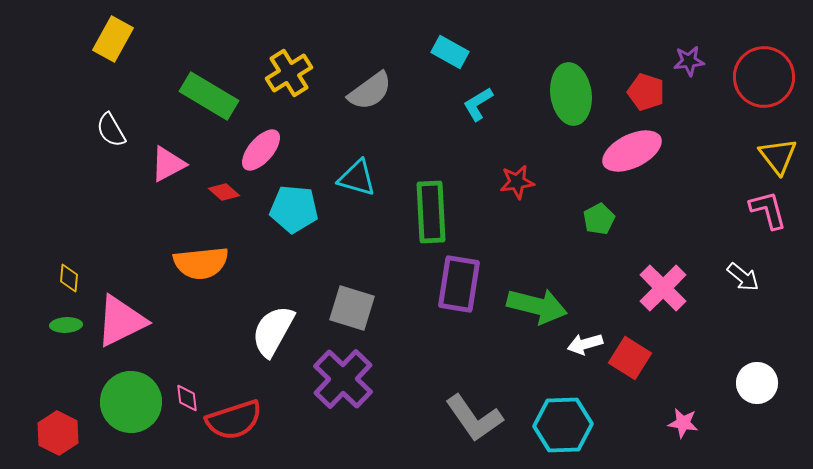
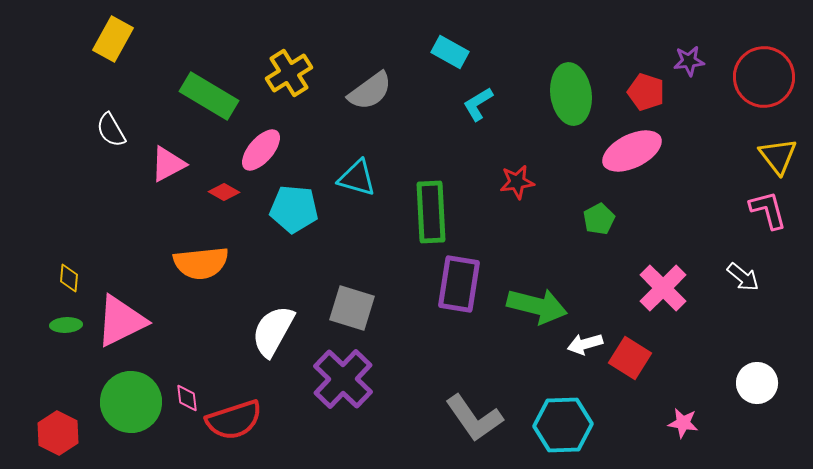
red diamond at (224, 192): rotated 12 degrees counterclockwise
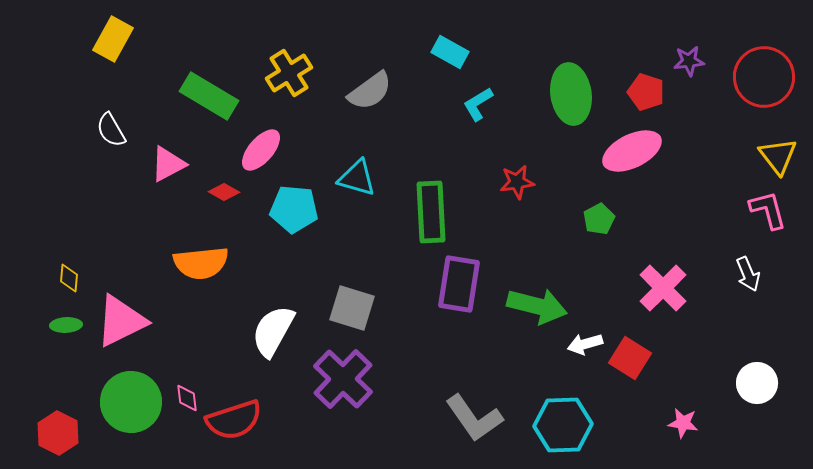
white arrow at (743, 277): moved 5 px right, 3 px up; rotated 28 degrees clockwise
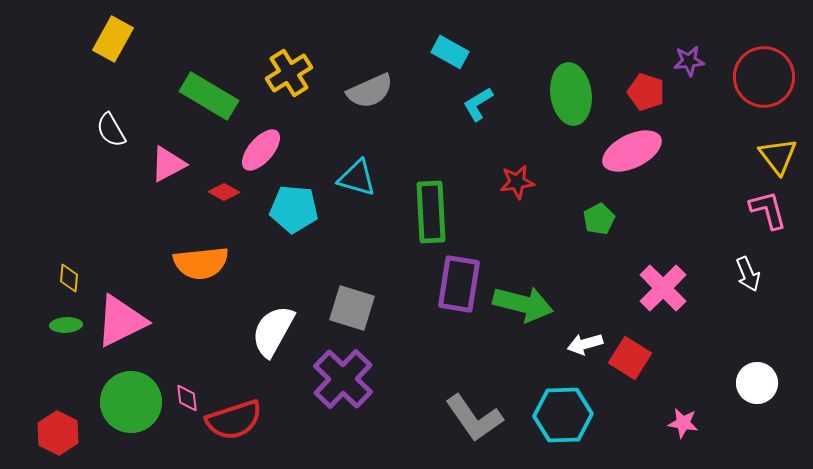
gray semicircle at (370, 91): rotated 12 degrees clockwise
green arrow at (537, 306): moved 14 px left, 2 px up
cyan hexagon at (563, 425): moved 10 px up
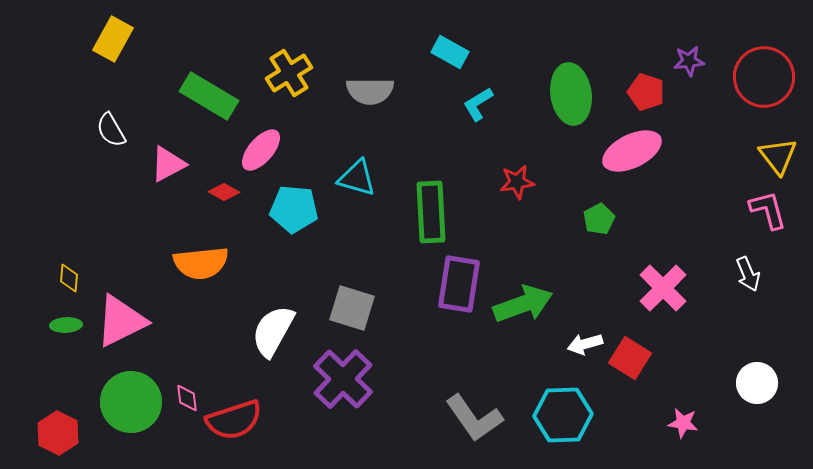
gray semicircle at (370, 91): rotated 24 degrees clockwise
green arrow at (523, 304): rotated 34 degrees counterclockwise
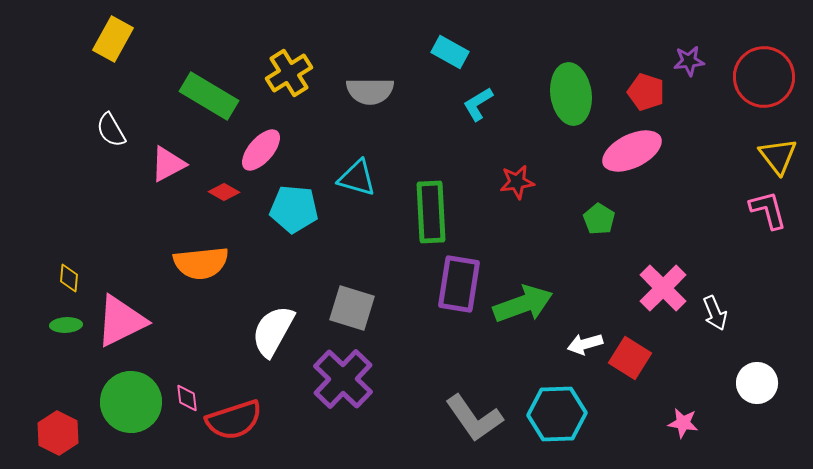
green pentagon at (599, 219): rotated 12 degrees counterclockwise
white arrow at (748, 274): moved 33 px left, 39 px down
cyan hexagon at (563, 415): moved 6 px left, 1 px up
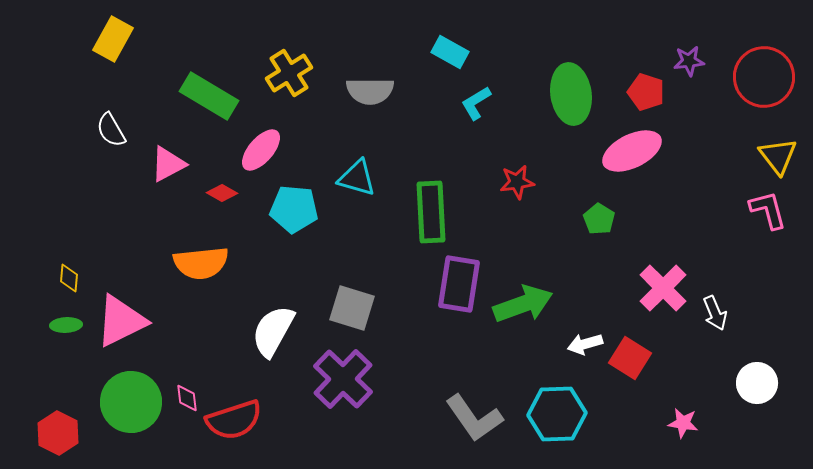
cyan L-shape at (478, 104): moved 2 px left, 1 px up
red diamond at (224, 192): moved 2 px left, 1 px down
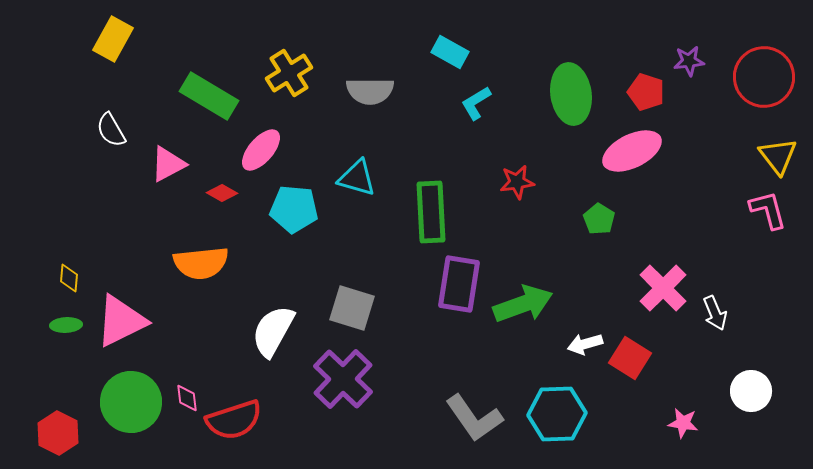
white circle at (757, 383): moved 6 px left, 8 px down
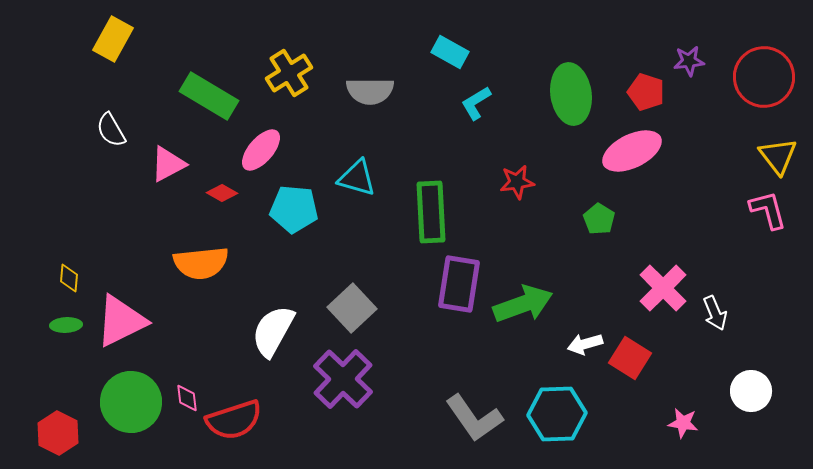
gray square at (352, 308): rotated 30 degrees clockwise
